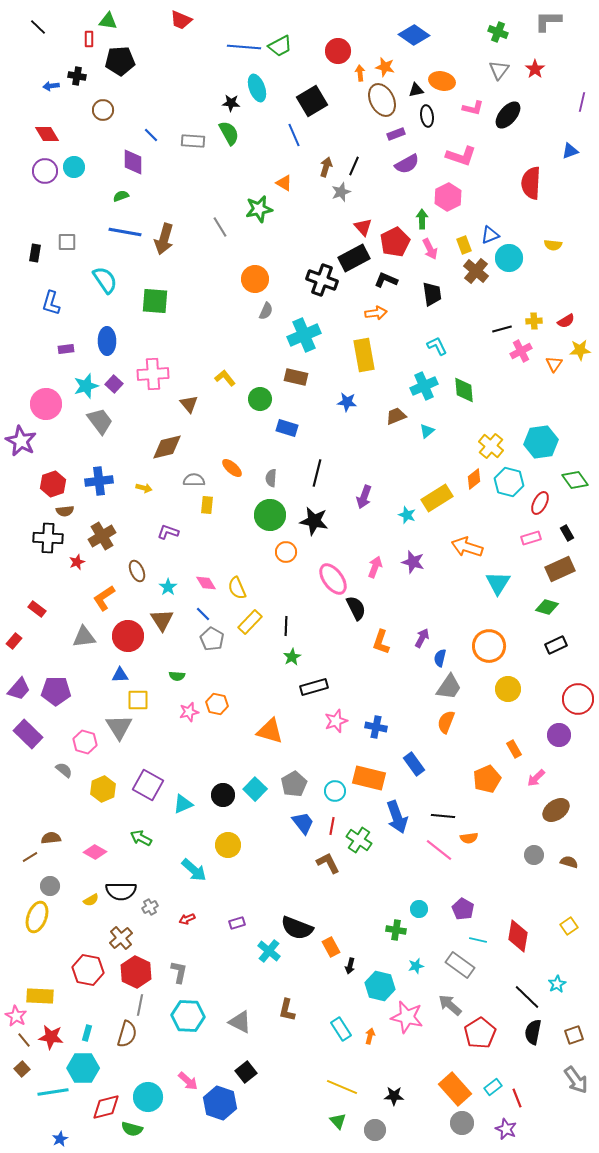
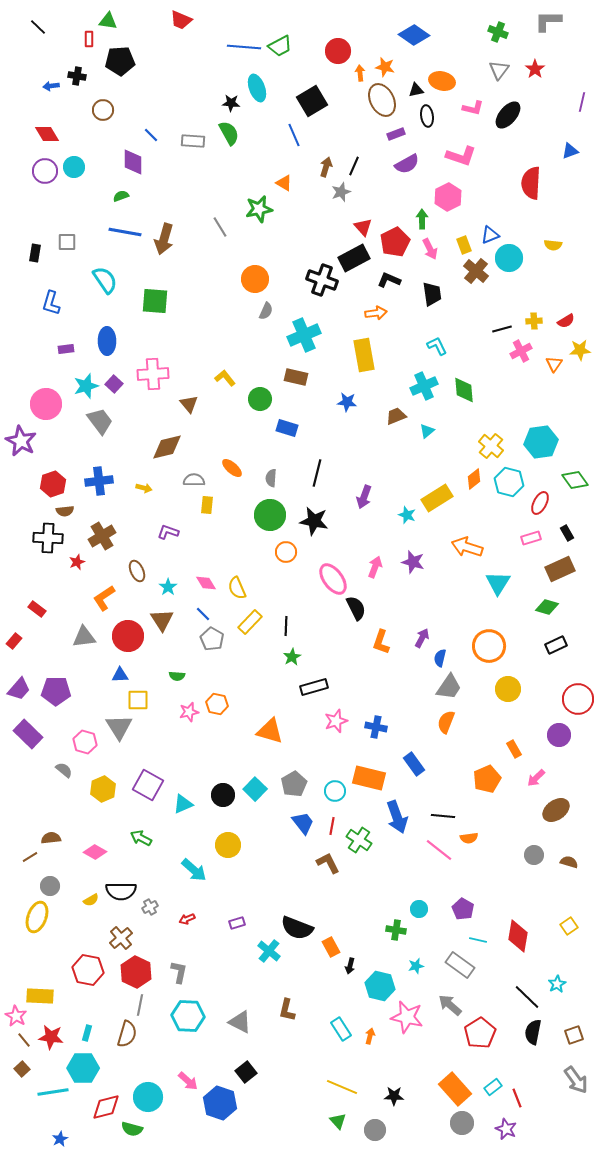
black L-shape at (386, 280): moved 3 px right
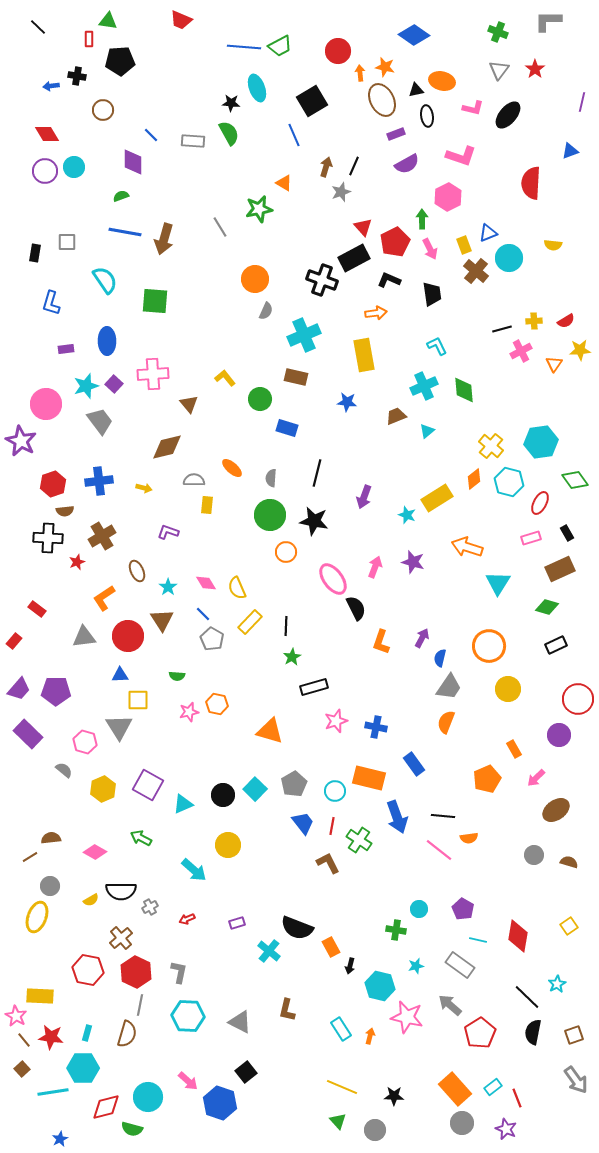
blue triangle at (490, 235): moved 2 px left, 2 px up
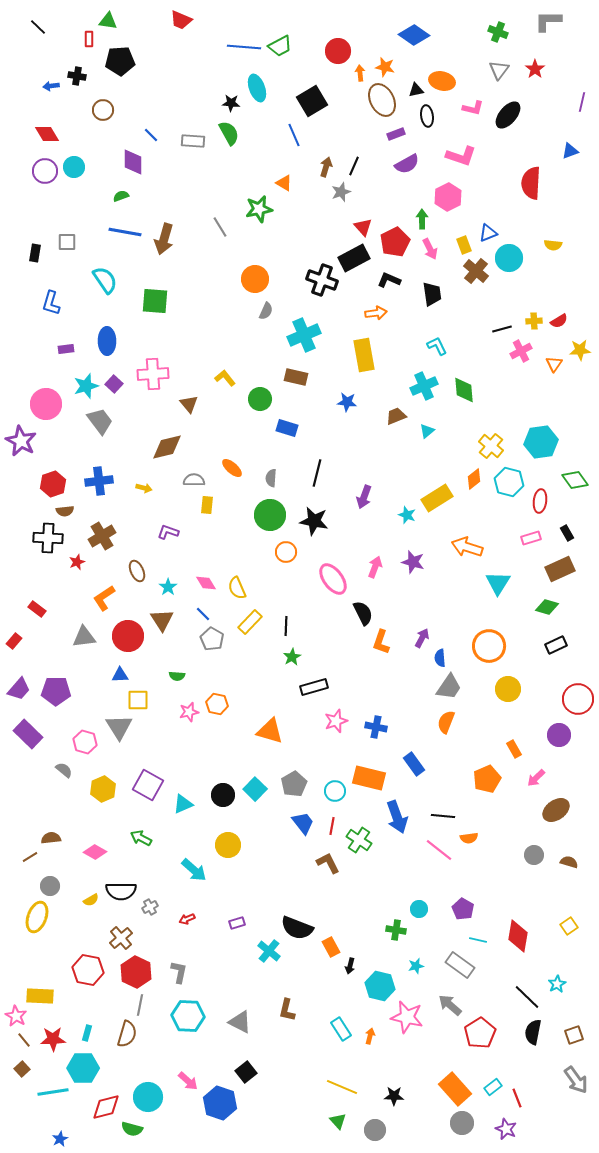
red semicircle at (566, 321): moved 7 px left
red ellipse at (540, 503): moved 2 px up; rotated 20 degrees counterclockwise
black semicircle at (356, 608): moved 7 px right, 5 px down
blue semicircle at (440, 658): rotated 18 degrees counterclockwise
red star at (51, 1037): moved 2 px right, 2 px down; rotated 10 degrees counterclockwise
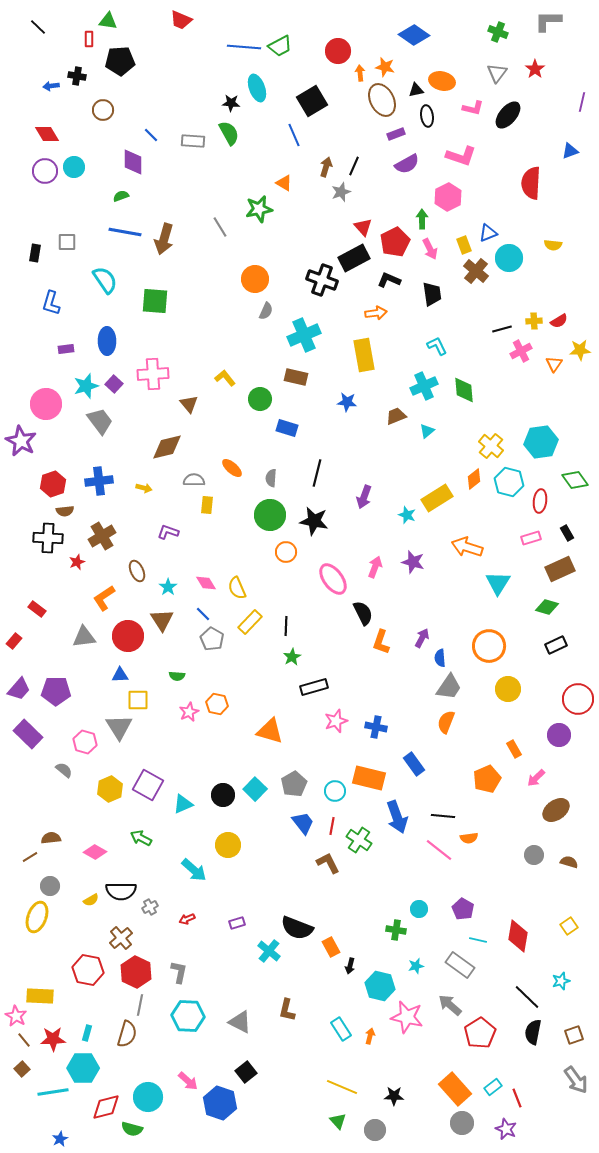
gray triangle at (499, 70): moved 2 px left, 3 px down
pink star at (189, 712): rotated 12 degrees counterclockwise
yellow hexagon at (103, 789): moved 7 px right
cyan star at (557, 984): moved 4 px right, 3 px up; rotated 12 degrees clockwise
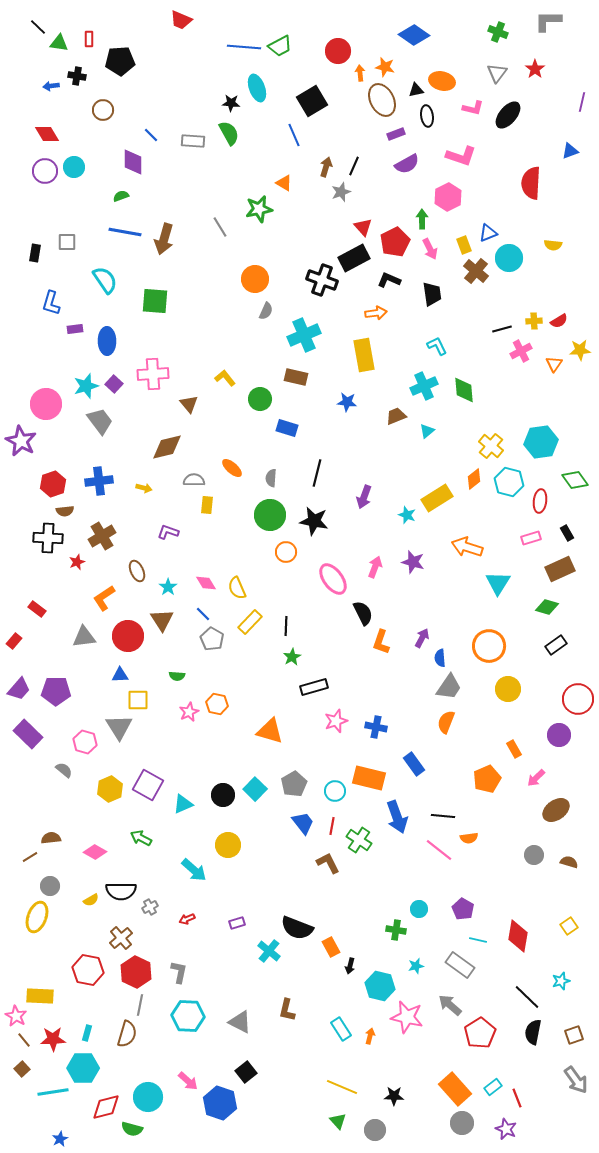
green triangle at (108, 21): moved 49 px left, 22 px down
purple rectangle at (66, 349): moved 9 px right, 20 px up
black rectangle at (556, 645): rotated 10 degrees counterclockwise
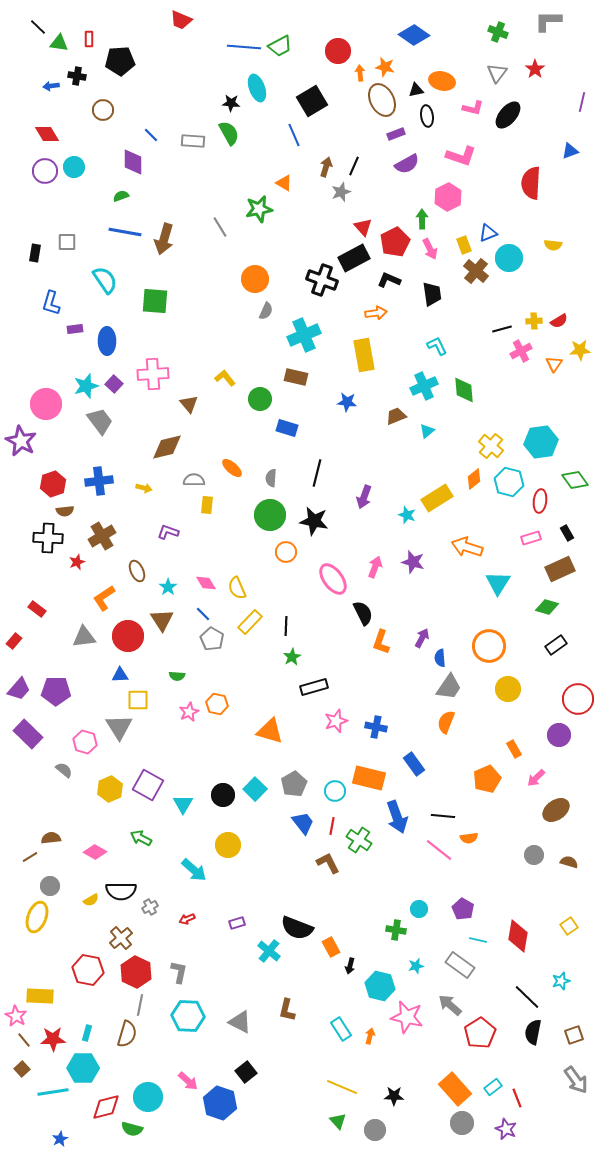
cyan triangle at (183, 804): rotated 35 degrees counterclockwise
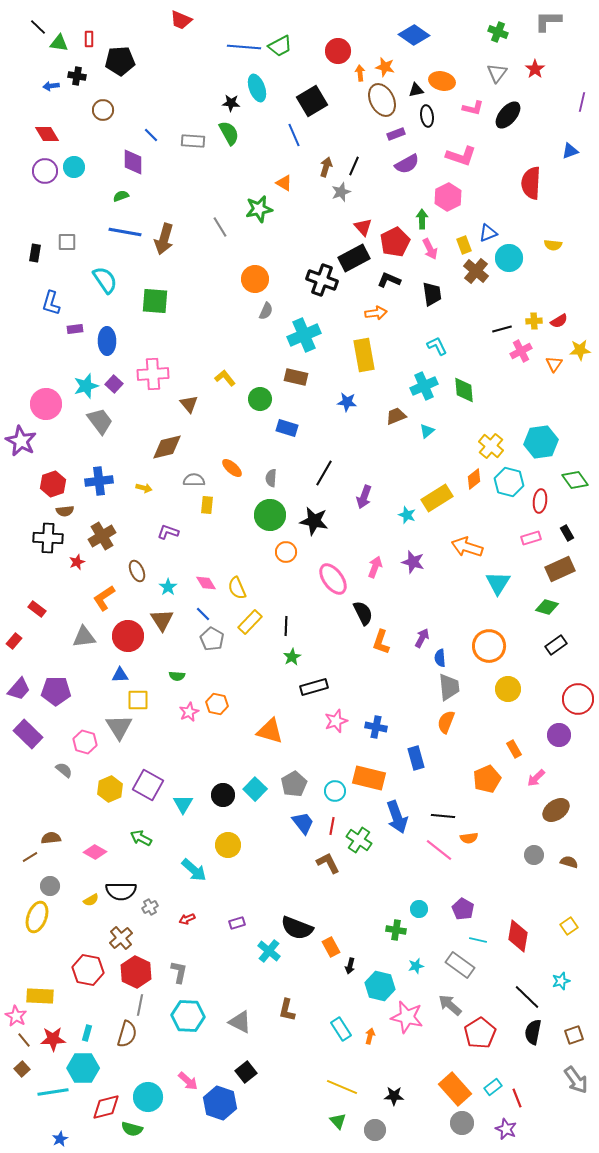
black line at (317, 473): moved 7 px right; rotated 16 degrees clockwise
gray trapezoid at (449, 687): rotated 40 degrees counterclockwise
blue rectangle at (414, 764): moved 2 px right, 6 px up; rotated 20 degrees clockwise
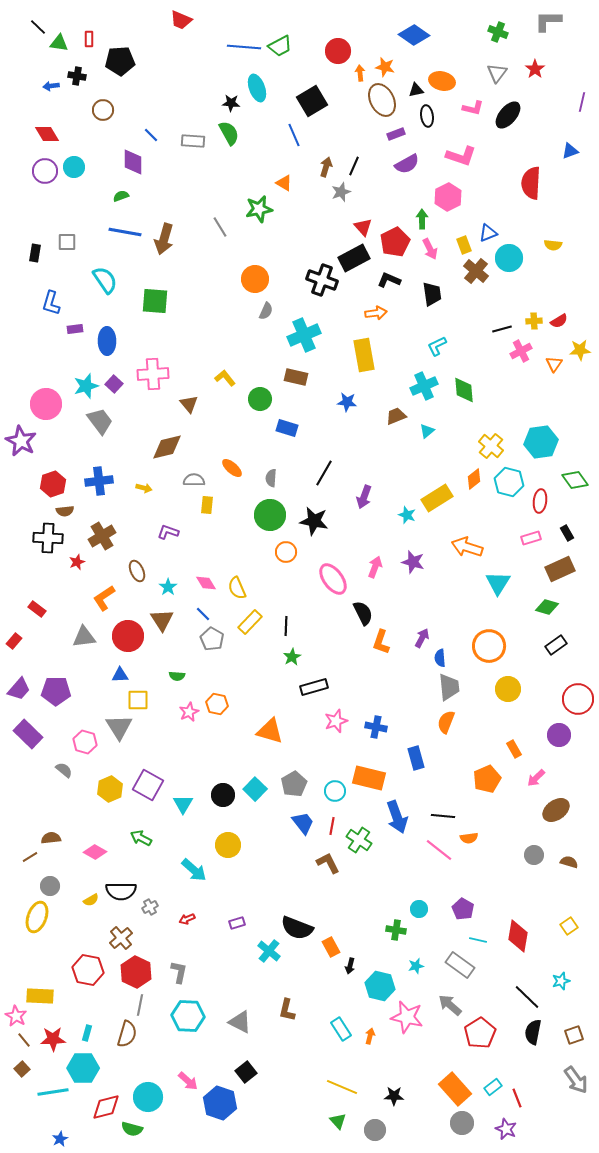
cyan L-shape at (437, 346): rotated 90 degrees counterclockwise
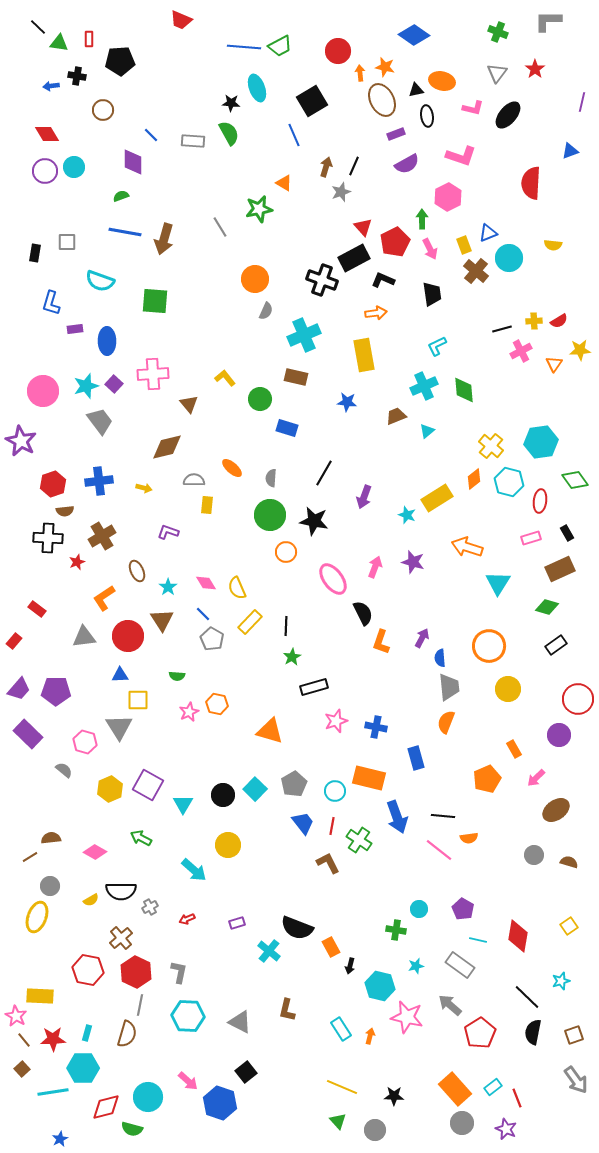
cyan semicircle at (105, 280): moved 5 px left, 1 px down; rotated 144 degrees clockwise
black L-shape at (389, 280): moved 6 px left
pink circle at (46, 404): moved 3 px left, 13 px up
